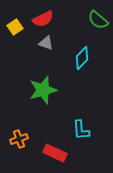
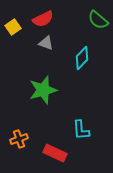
yellow square: moved 2 px left
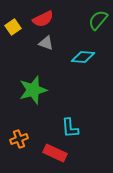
green semicircle: rotated 90 degrees clockwise
cyan diamond: moved 1 px right, 1 px up; rotated 50 degrees clockwise
green star: moved 10 px left
cyan L-shape: moved 11 px left, 2 px up
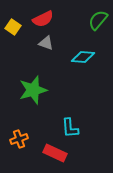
yellow square: rotated 21 degrees counterclockwise
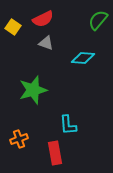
cyan diamond: moved 1 px down
cyan L-shape: moved 2 px left, 3 px up
red rectangle: rotated 55 degrees clockwise
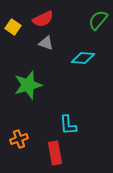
green star: moved 5 px left, 5 px up
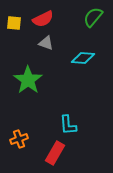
green semicircle: moved 5 px left, 3 px up
yellow square: moved 1 px right, 4 px up; rotated 28 degrees counterclockwise
green star: moved 5 px up; rotated 20 degrees counterclockwise
red rectangle: rotated 40 degrees clockwise
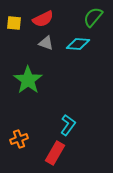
cyan diamond: moved 5 px left, 14 px up
cyan L-shape: rotated 140 degrees counterclockwise
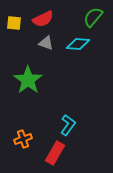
orange cross: moved 4 px right
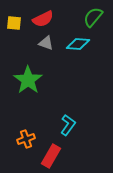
orange cross: moved 3 px right
red rectangle: moved 4 px left, 3 px down
